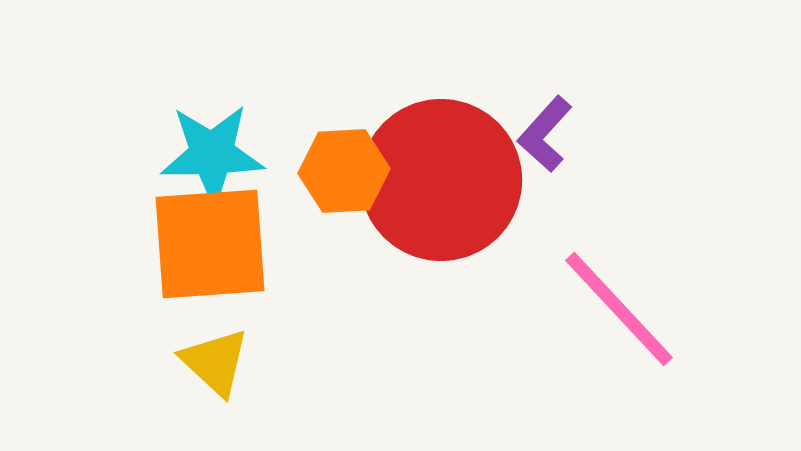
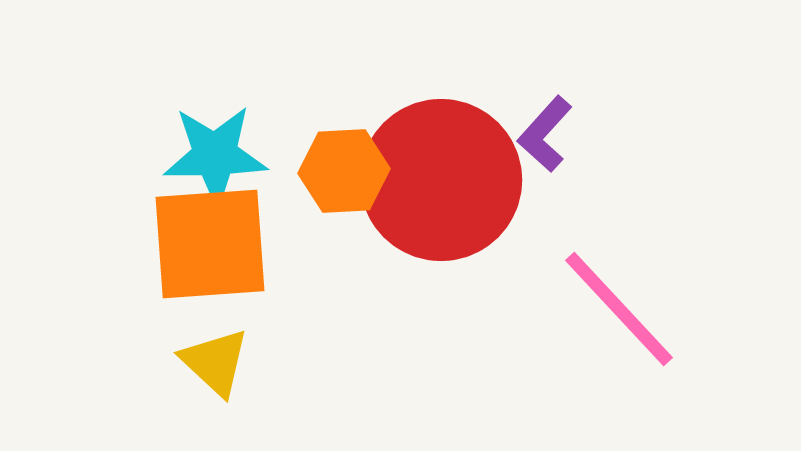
cyan star: moved 3 px right, 1 px down
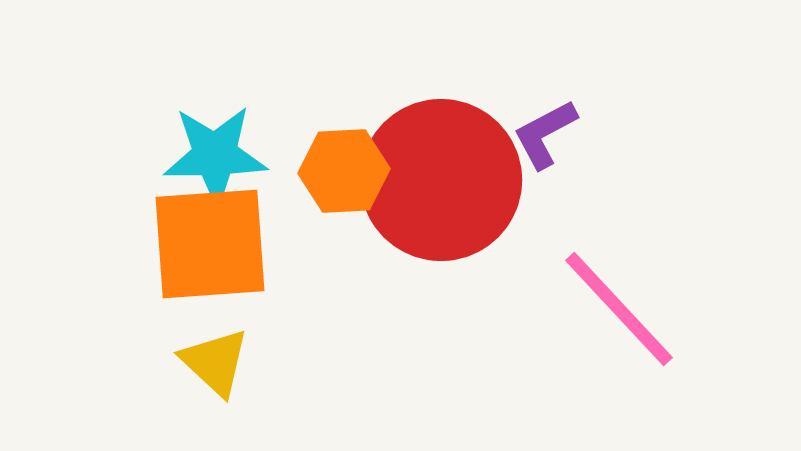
purple L-shape: rotated 20 degrees clockwise
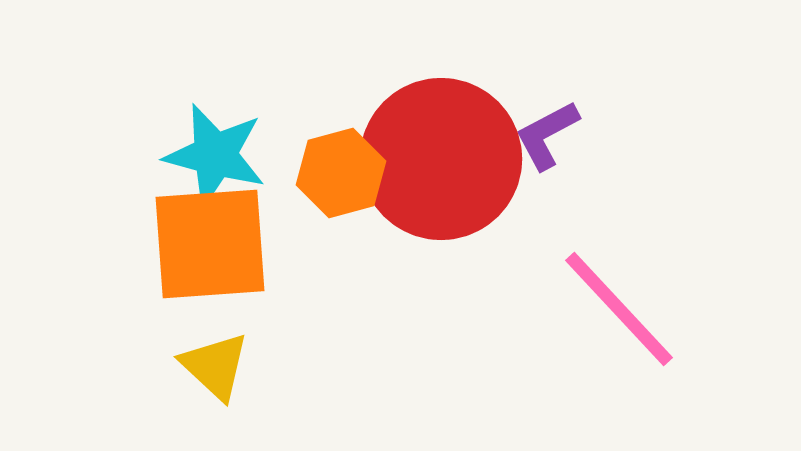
purple L-shape: moved 2 px right, 1 px down
cyan star: rotated 16 degrees clockwise
orange hexagon: moved 3 px left, 2 px down; rotated 12 degrees counterclockwise
red circle: moved 21 px up
yellow triangle: moved 4 px down
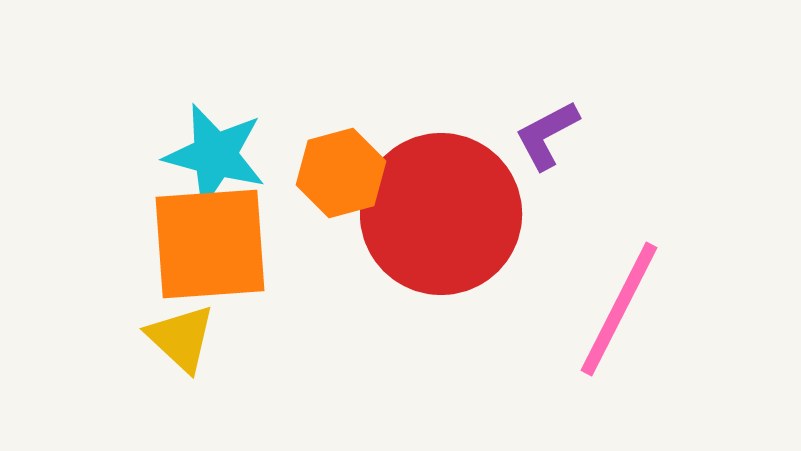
red circle: moved 55 px down
pink line: rotated 70 degrees clockwise
yellow triangle: moved 34 px left, 28 px up
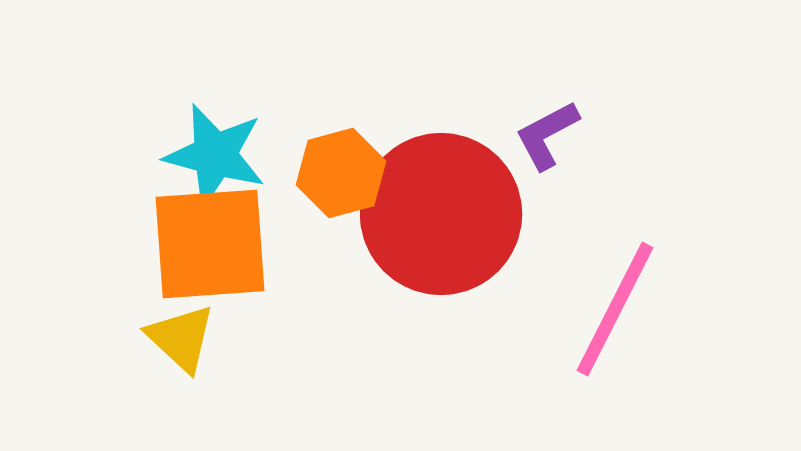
pink line: moved 4 px left
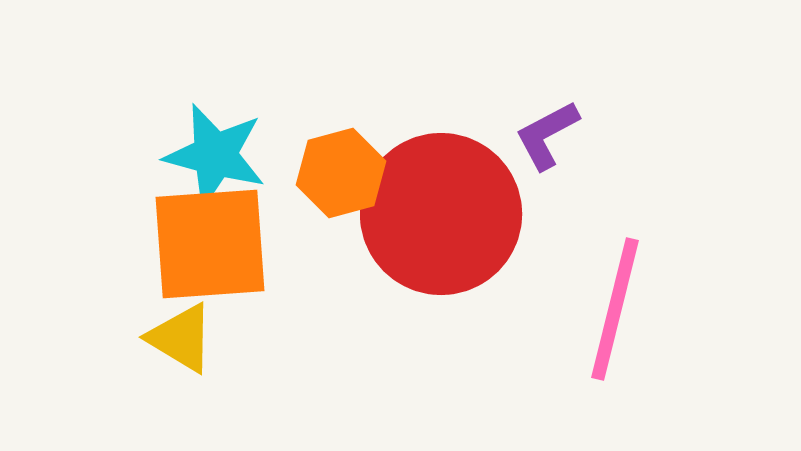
pink line: rotated 13 degrees counterclockwise
yellow triangle: rotated 12 degrees counterclockwise
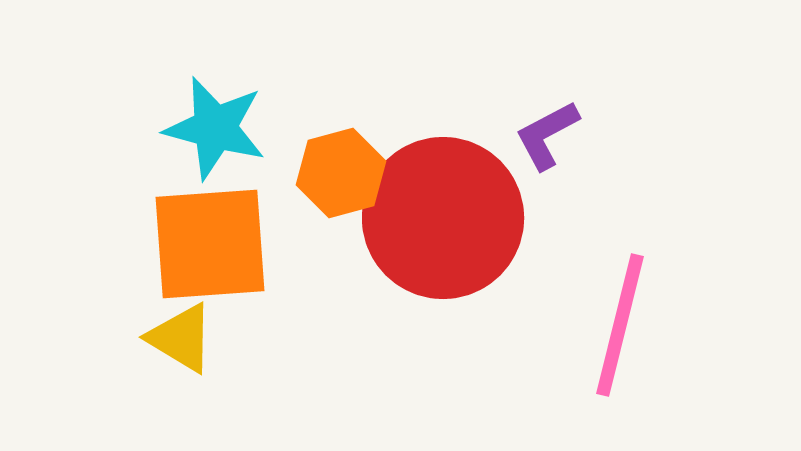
cyan star: moved 27 px up
red circle: moved 2 px right, 4 px down
pink line: moved 5 px right, 16 px down
